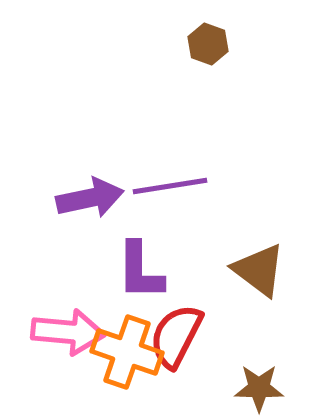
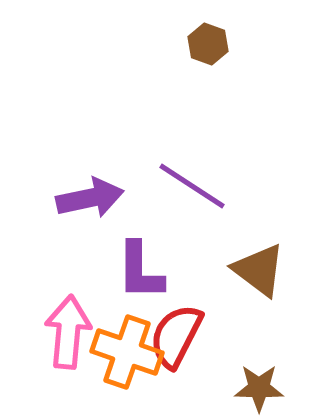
purple line: moved 22 px right; rotated 42 degrees clockwise
pink arrow: rotated 90 degrees counterclockwise
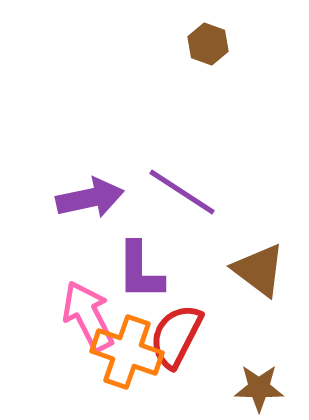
purple line: moved 10 px left, 6 px down
pink arrow: moved 20 px right, 16 px up; rotated 32 degrees counterclockwise
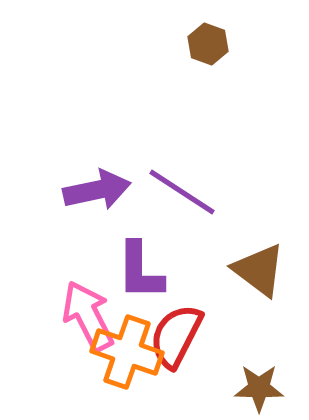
purple arrow: moved 7 px right, 8 px up
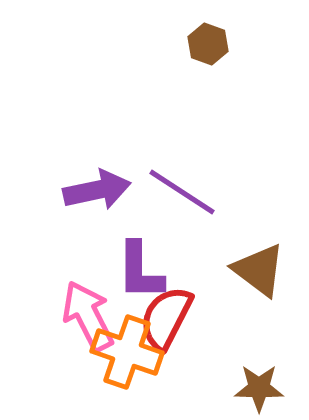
red semicircle: moved 10 px left, 18 px up
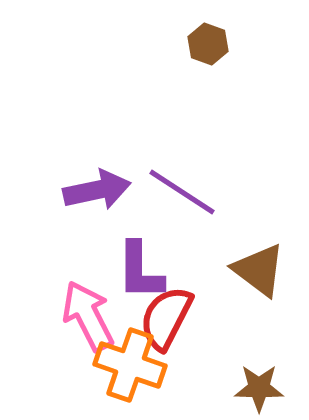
orange cross: moved 3 px right, 13 px down
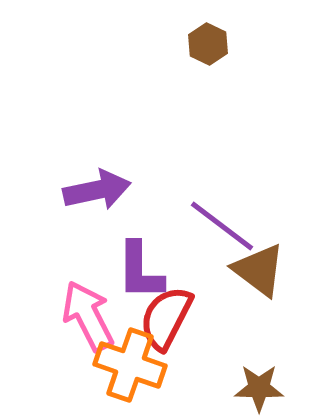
brown hexagon: rotated 6 degrees clockwise
purple line: moved 40 px right, 34 px down; rotated 4 degrees clockwise
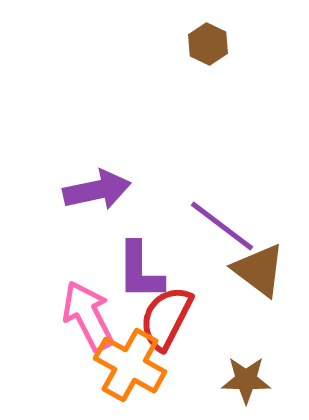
orange cross: rotated 10 degrees clockwise
brown star: moved 13 px left, 8 px up
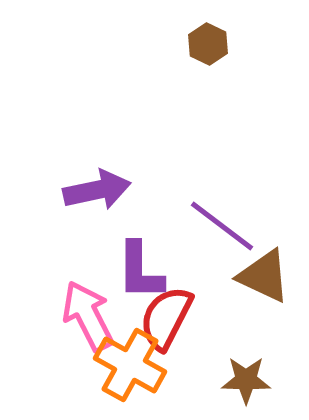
brown triangle: moved 5 px right, 6 px down; rotated 12 degrees counterclockwise
